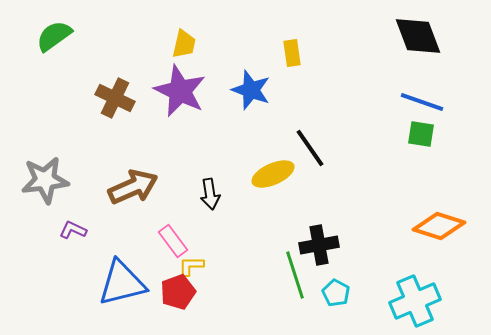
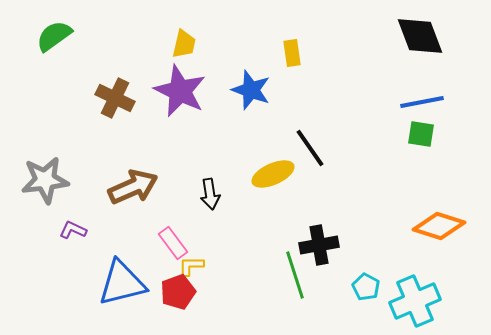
black diamond: moved 2 px right
blue line: rotated 30 degrees counterclockwise
pink rectangle: moved 2 px down
cyan pentagon: moved 30 px right, 6 px up
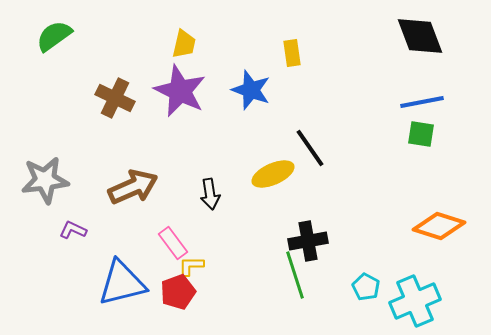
black cross: moved 11 px left, 4 px up
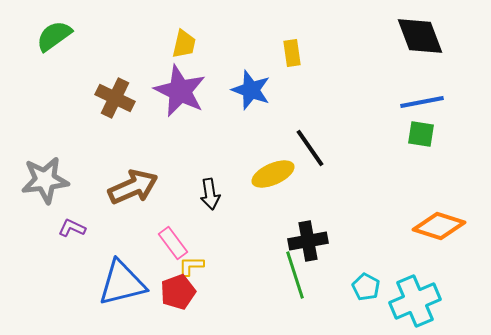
purple L-shape: moved 1 px left, 2 px up
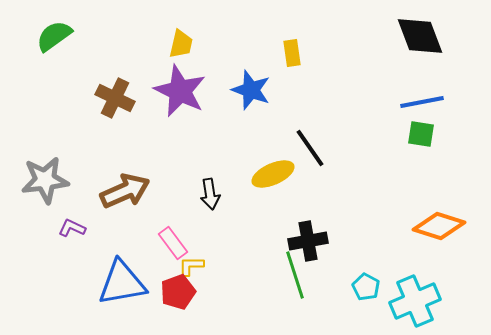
yellow trapezoid: moved 3 px left
brown arrow: moved 8 px left, 4 px down
blue triangle: rotated 4 degrees clockwise
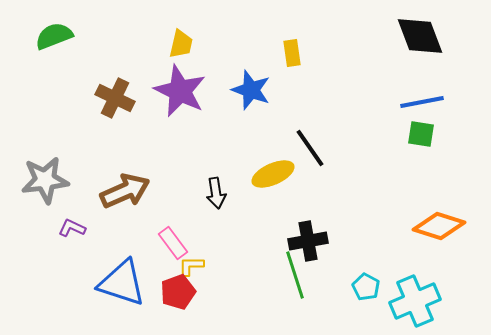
green semicircle: rotated 15 degrees clockwise
black arrow: moved 6 px right, 1 px up
blue triangle: rotated 28 degrees clockwise
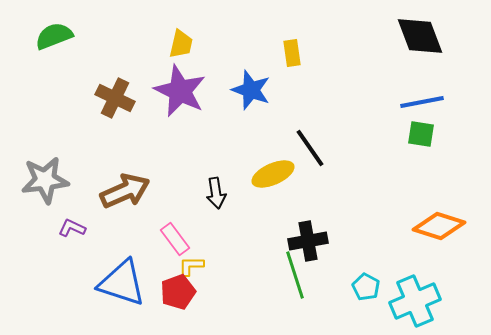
pink rectangle: moved 2 px right, 4 px up
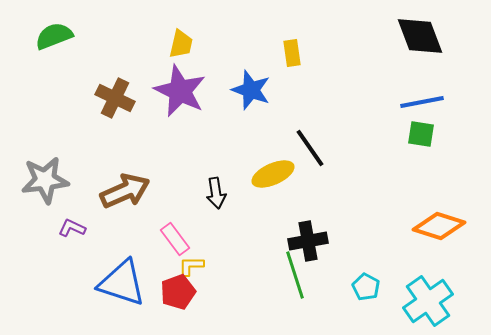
cyan cross: moved 13 px right; rotated 12 degrees counterclockwise
